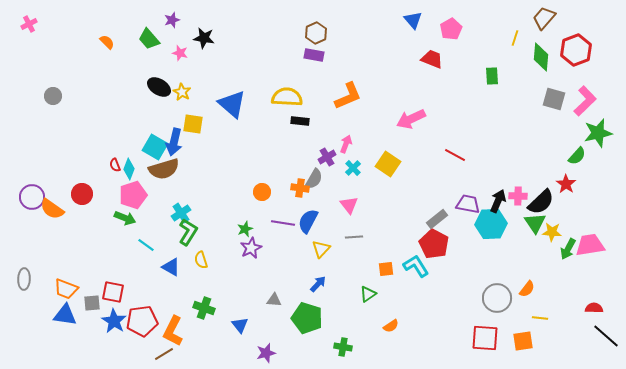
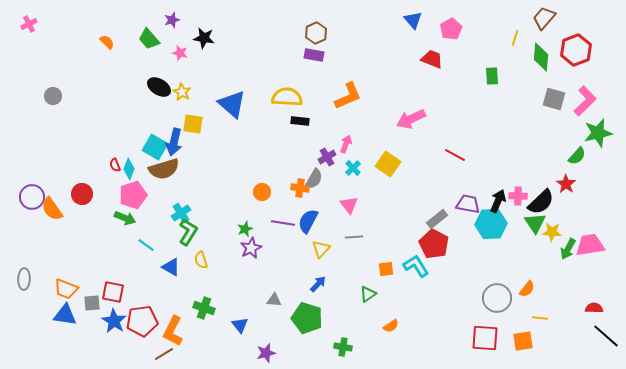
orange semicircle at (52, 209): rotated 20 degrees clockwise
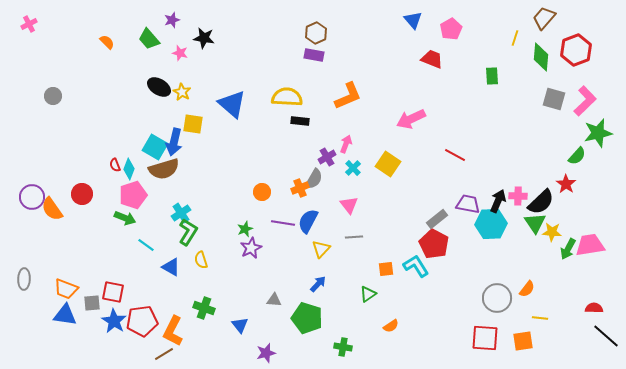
orange cross at (300, 188): rotated 30 degrees counterclockwise
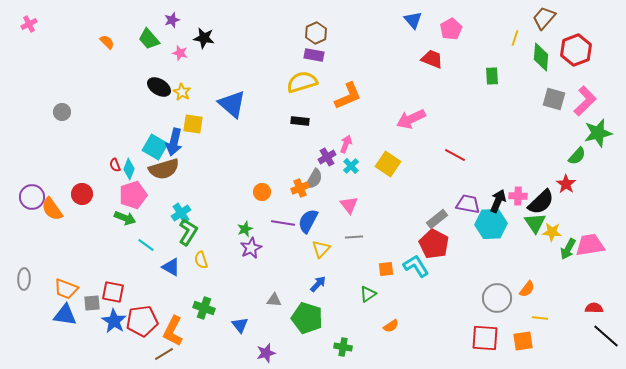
gray circle at (53, 96): moved 9 px right, 16 px down
yellow semicircle at (287, 97): moved 15 px right, 15 px up; rotated 20 degrees counterclockwise
cyan cross at (353, 168): moved 2 px left, 2 px up
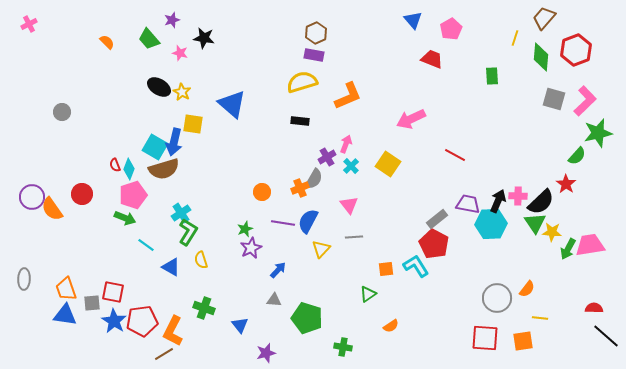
blue arrow at (318, 284): moved 40 px left, 14 px up
orange trapezoid at (66, 289): rotated 50 degrees clockwise
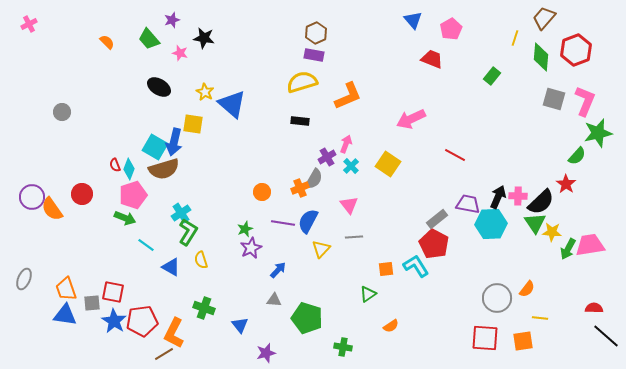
green rectangle at (492, 76): rotated 42 degrees clockwise
yellow star at (182, 92): moved 23 px right
pink L-shape at (585, 101): rotated 24 degrees counterclockwise
black arrow at (498, 201): moved 4 px up
gray ellipse at (24, 279): rotated 20 degrees clockwise
orange L-shape at (173, 331): moved 1 px right, 2 px down
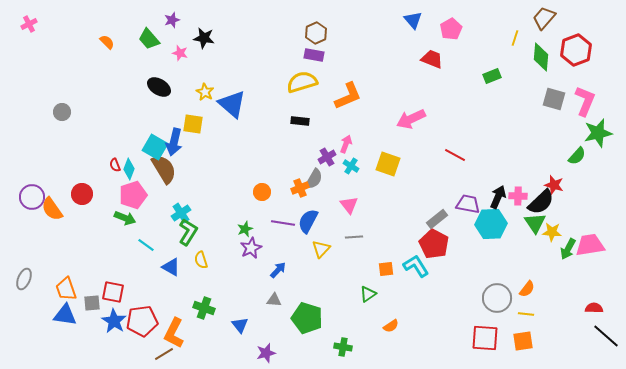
green rectangle at (492, 76): rotated 30 degrees clockwise
yellow square at (388, 164): rotated 15 degrees counterclockwise
cyan cross at (351, 166): rotated 14 degrees counterclockwise
brown semicircle at (164, 169): rotated 104 degrees counterclockwise
red star at (566, 184): moved 12 px left, 1 px down; rotated 18 degrees counterclockwise
yellow line at (540, 318): moved 14 px left, 4 px up
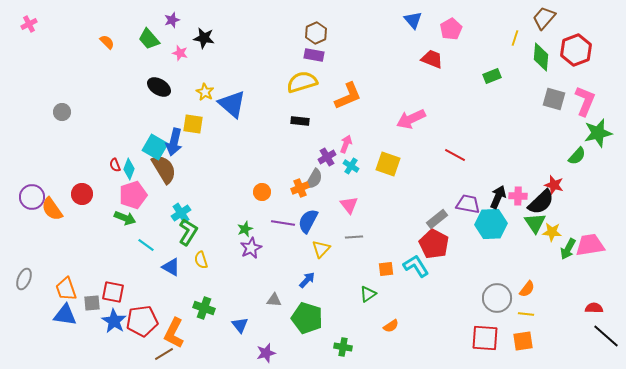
blue arrow at (278, 270): moved 29 px right, 10 px down
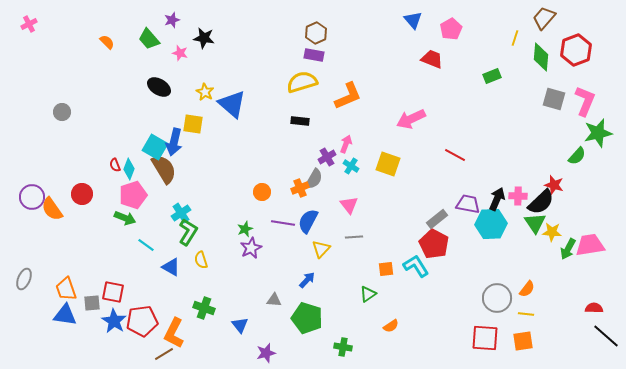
black arrow at (498, 197): moved 1 px left, 2 px down
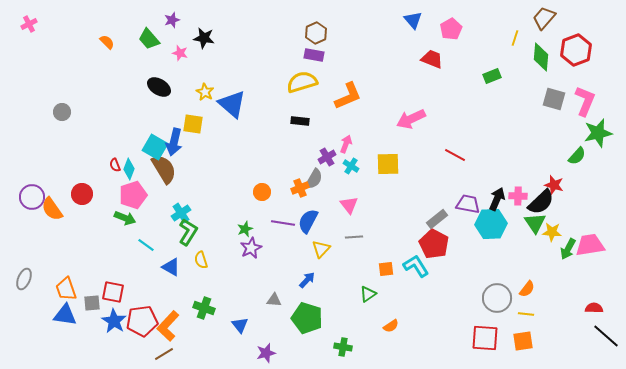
yellow square at (388, 164): rotated 20 degrees counterclockwise
orange L-shape at (174, 333): moved 6 px left, 7 px up; rotated 16 degrees clockwise
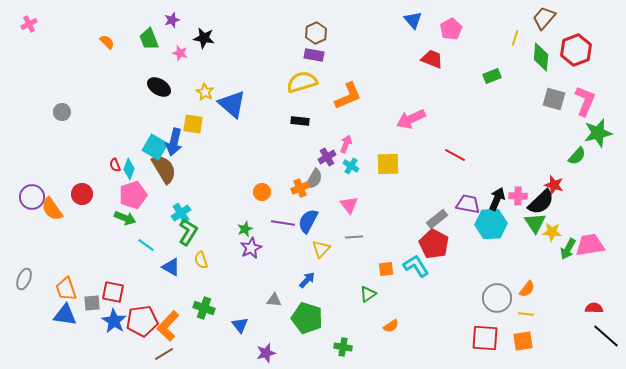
green trapezoid at (149, 39): rotated 20 degrees clockwise
